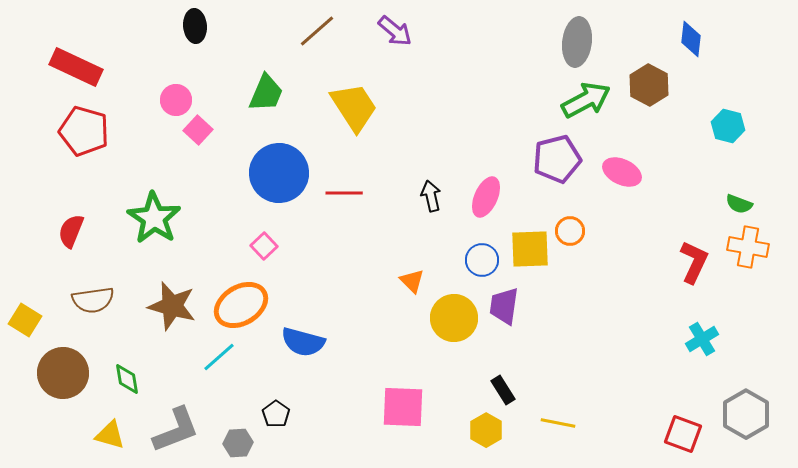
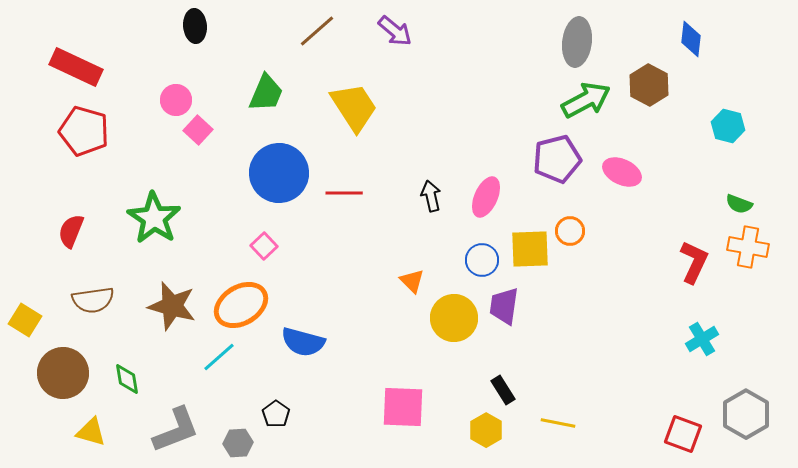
yellow triangle at (110, 435): moved 19 px left, 3 px up
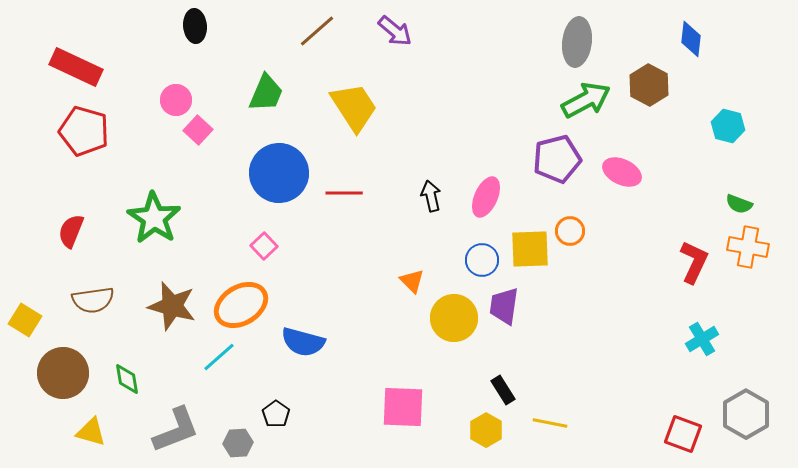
yellow line at (558, 423): moved 8 px left
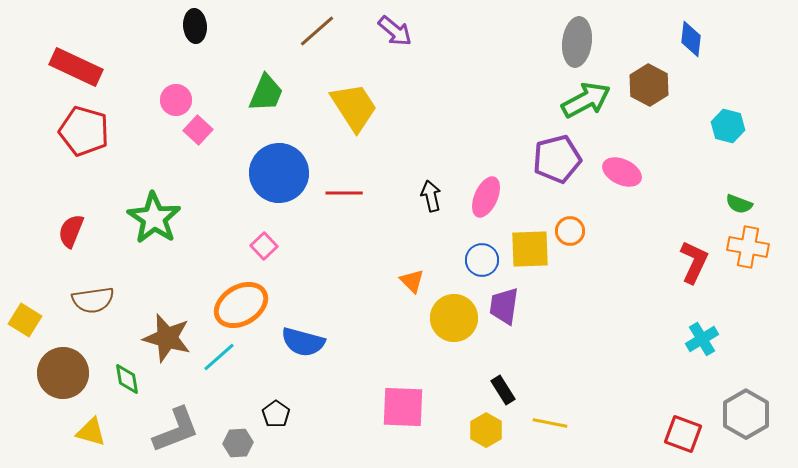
brown star at (172, 306): moved 5 px left, 32 px down
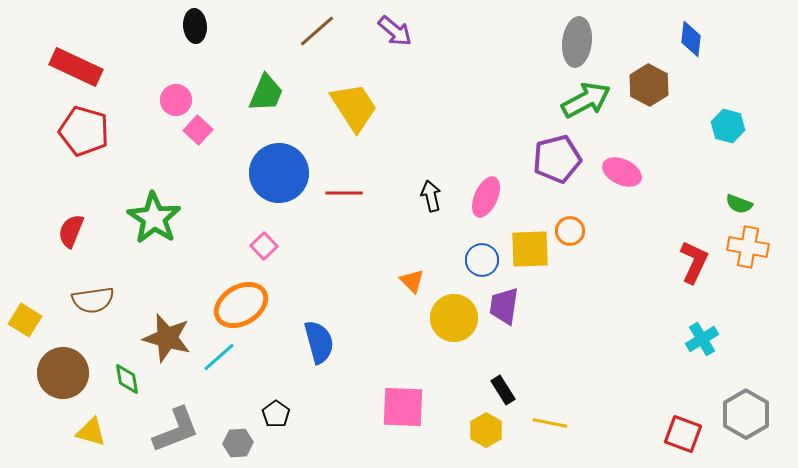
blue semicircle at (303, 342): moved 16 px right; rotated 120 degrees counterclockwise
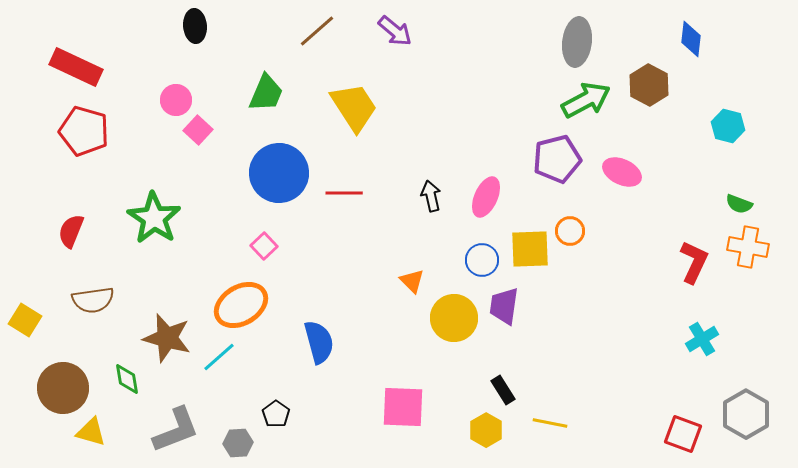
brown circle at (63, 373): moved 15 px down
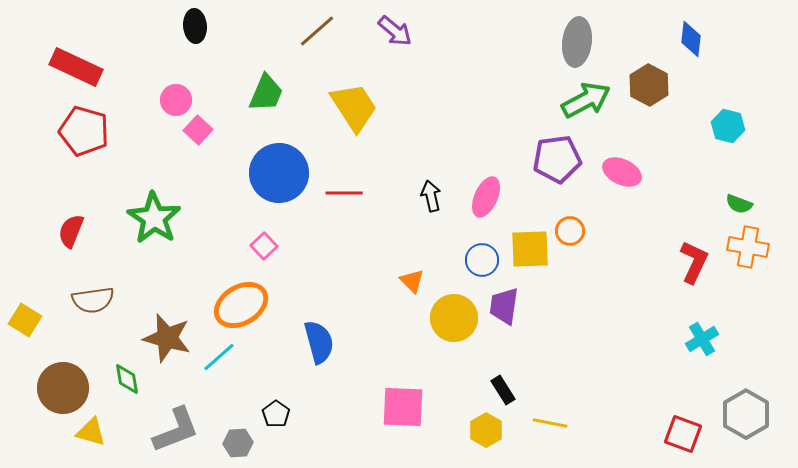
purple pentagon at (557, 159): rotated 6 degrees clockwise
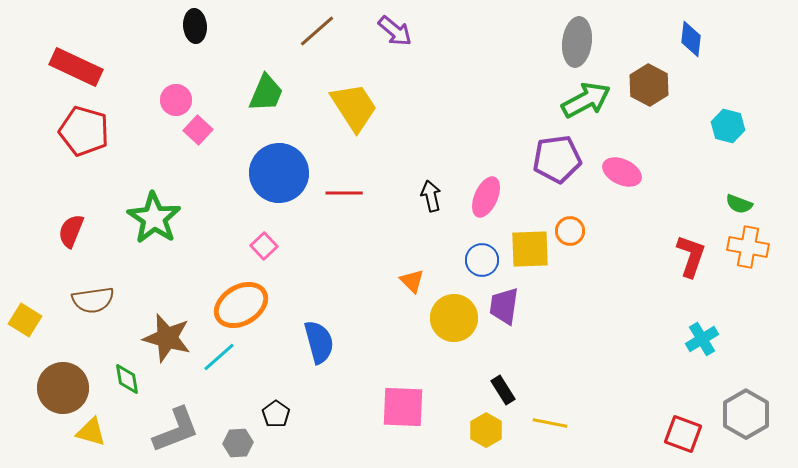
red L-shape at (694, 262): moved 3 px left, 6 px up; rotated 6 degrees counterclockwise
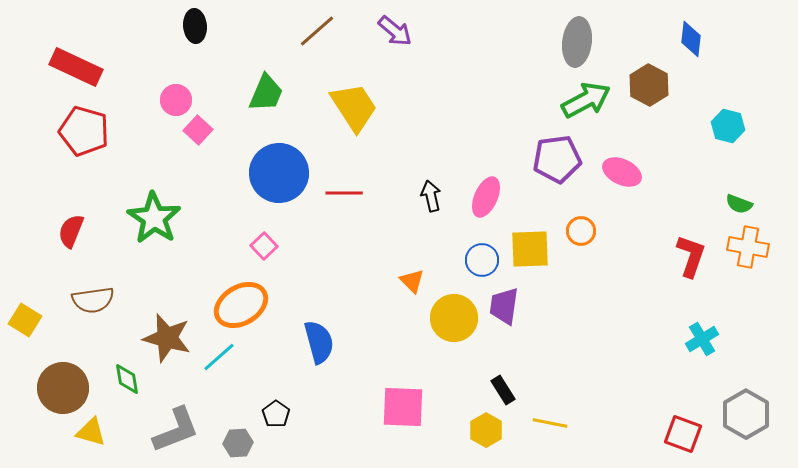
orange circle at (570, 231): moved 11 px right
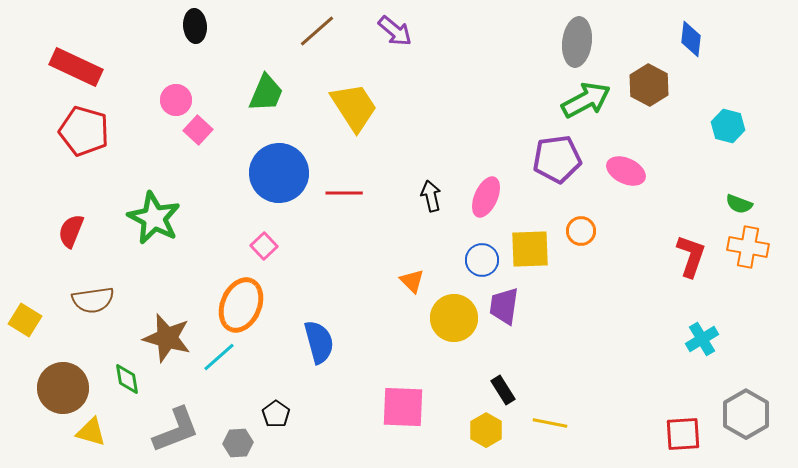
pink ellipse at (622, 172): moved 4 px right, 1 px up
green star at (154, 218): rotated 6 degrees counterclockwise
orange ellipse at (241, 305): rotated 36 degrees counterclockwise
red square at (683, 434): rotated 24 degrees counterclockwise
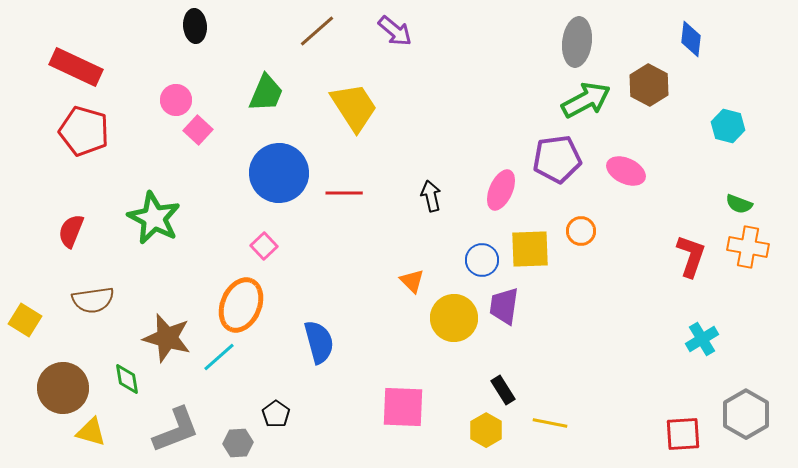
pink ellipse at (486, 197): moved 15 px right, 7 px up
